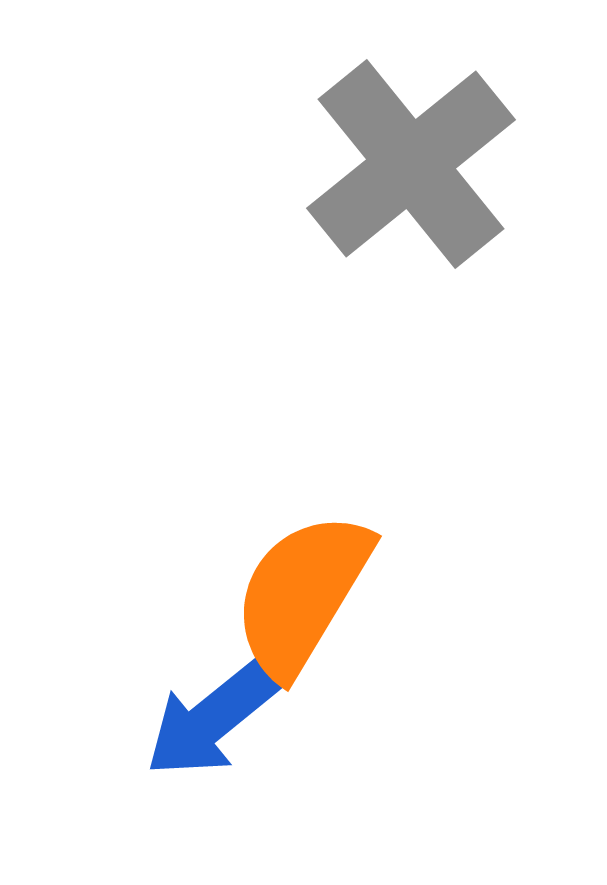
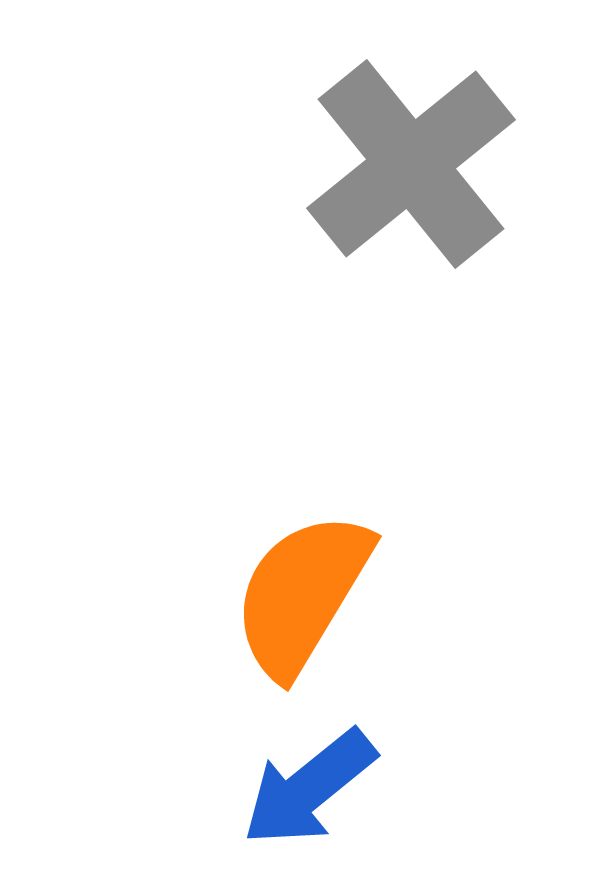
blue arrow: moved 97 px right, 69 px down
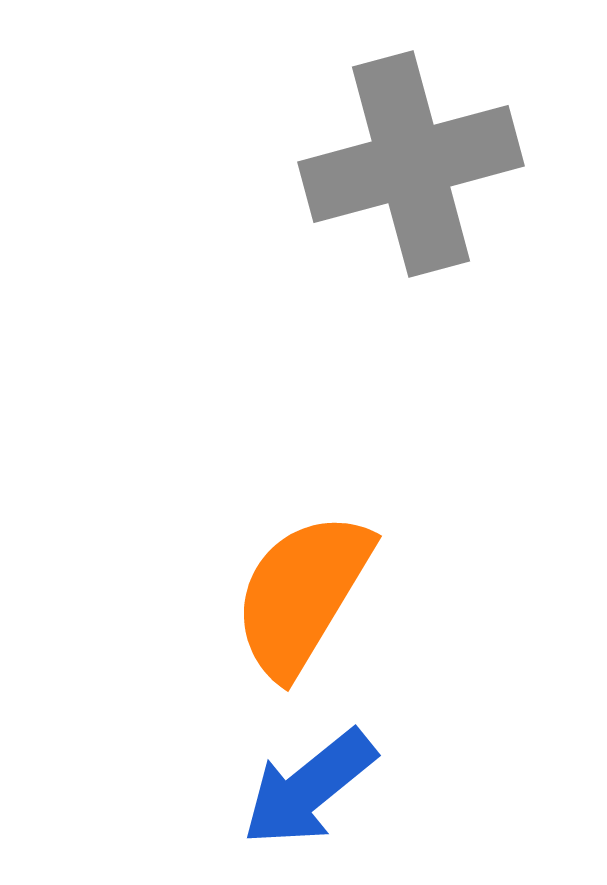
gray cross: rotated 24 degrees clockwise
